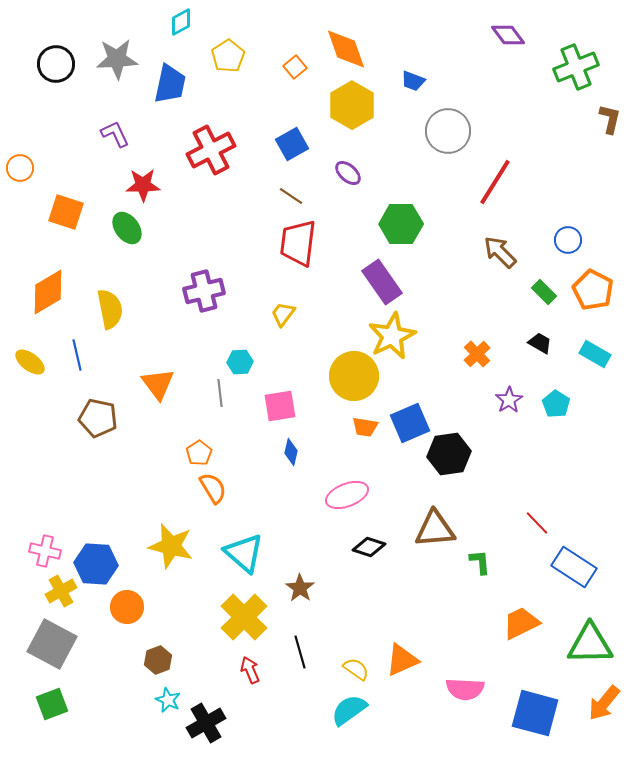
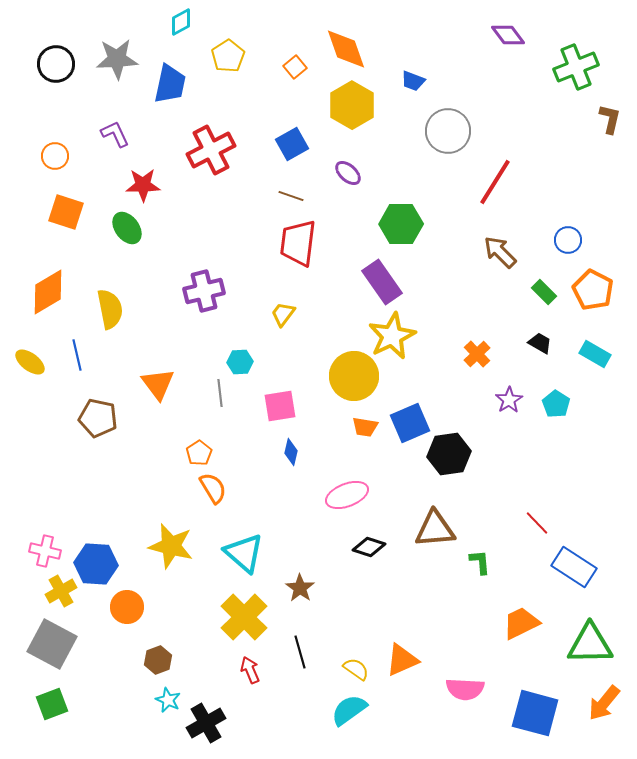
orange circle at (20, 168): moved 35 px right, 12 px up
brown line at (291, 196): rotated 15 degrees counterclockwise
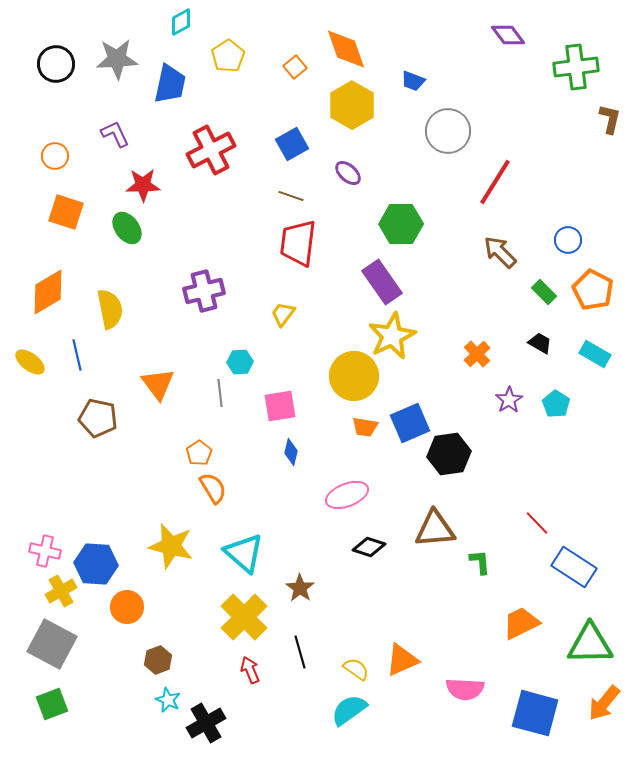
green cross at (576, 67): rotated 15 degrees clockwise
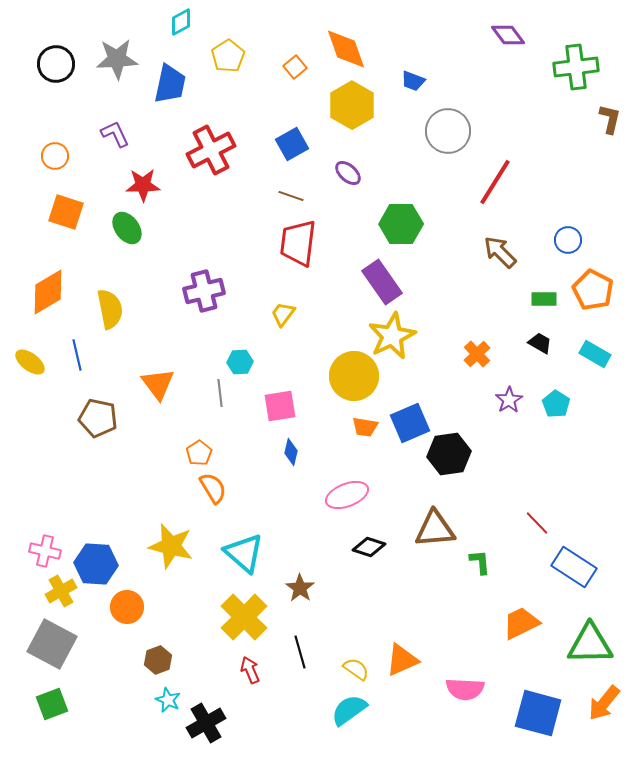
green rectangle at (544, 292): moved 7 px down; rotated 45 degrees counterclockwise
blue square at (535, 713): moved 3 px right
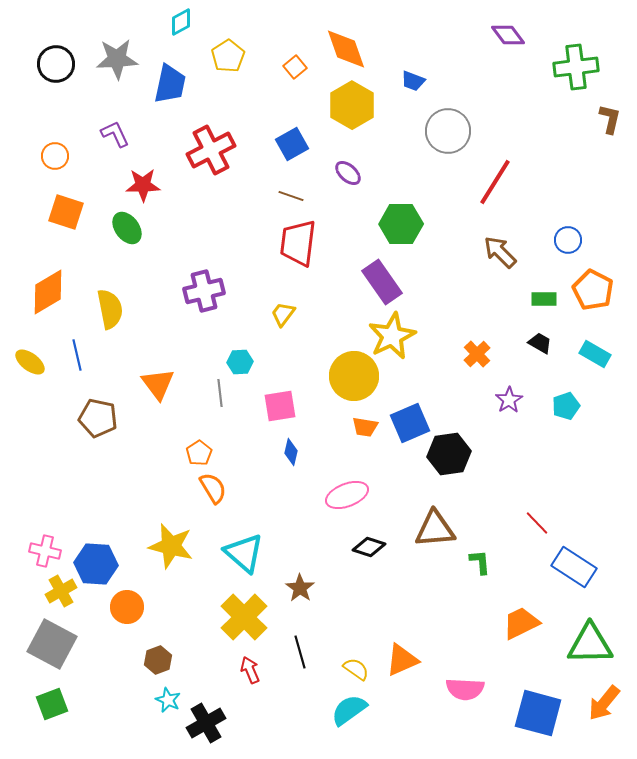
cyan pentagon at (556, 404): moved 10 px right, 2 px down; rotated 20 degrees clockwise
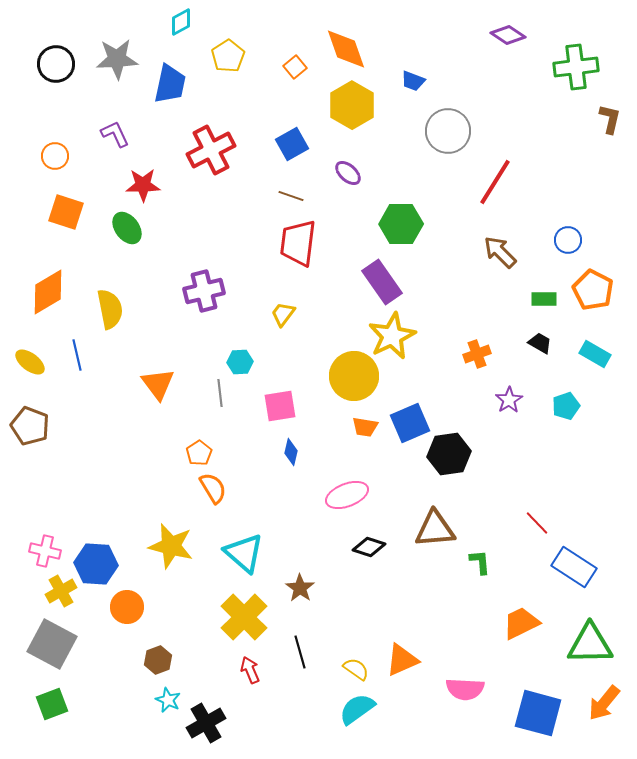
purple diamond at (508, 35): rotated 20 degrees counterclockwise
orange cross at (477, 354): rotated 24 degrees clockwise
brown pentagon at (98, 418): moved 68 px left, 8 px down; rotated 9 degrees clockwise
cyan semicircle at (349, 710): moved 8 px right, 1 px up
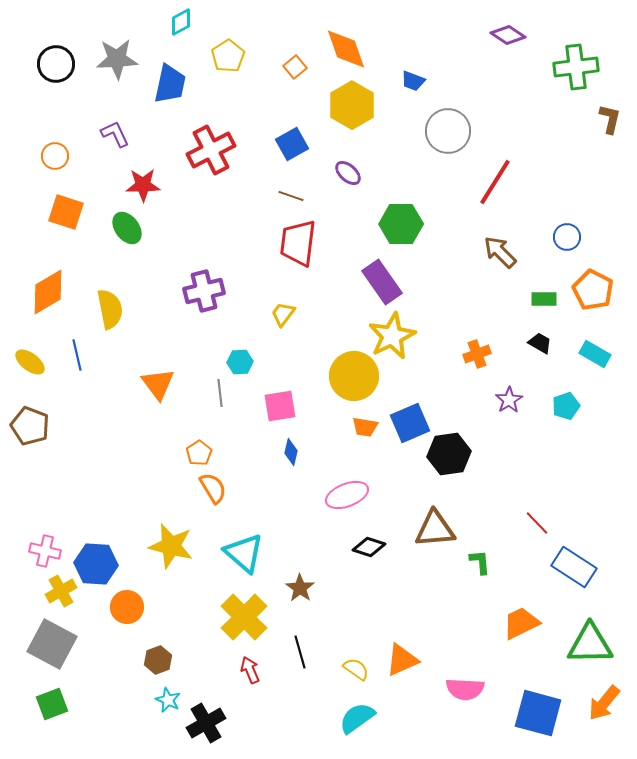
blue circle at (568, 240): moved 1 px left, 3 px up
cyan semicircle at (357, 709): moved 9 px down
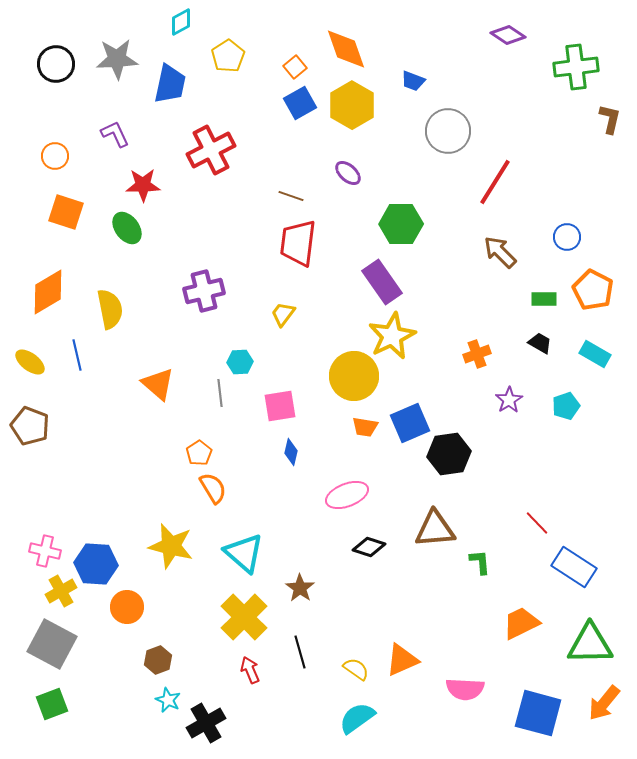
blue square at (292, 144): moved 8 px right, 41 px up
orange triangle at (158, 384): rotated 12 degrees counterclockwise
